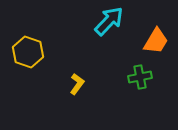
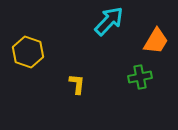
yellow L-shape: rotated 30 degrees counterclockwise
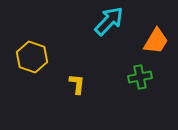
yellow hexagon: moved 4 px right, 5 px down
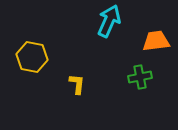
cyan arrow: rotated 20 degrees counterclockwise
orange trapezoid: rotated 128 degrees counterclockwise
yellow hexagon: rotated 8 degrees counterclockwise
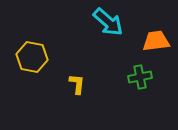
cyan arrow: moved 1 px left, 1 px down; rotated 108 degrees clockwise
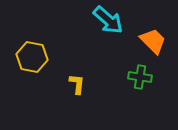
cyan arrow: moved 2 px up
orange trapezoid: moved 3 px left; rotated 52 degrees clockwise
green cross: rotated 20 degrees clockwise
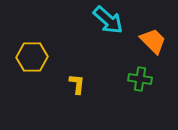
yellow hexagon: rotated 12 degrees counterclockwise
green cross: moved 2 px down
